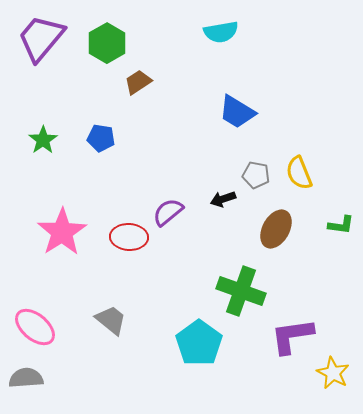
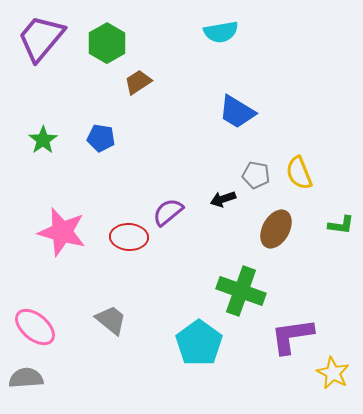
pink star: rotated 24 degrees counterclockwise
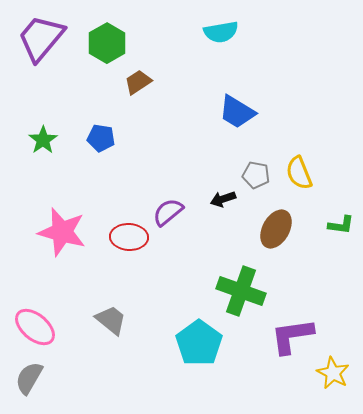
gray semicircle: moved 3 px right; rotated 56 degrees counterclockwise
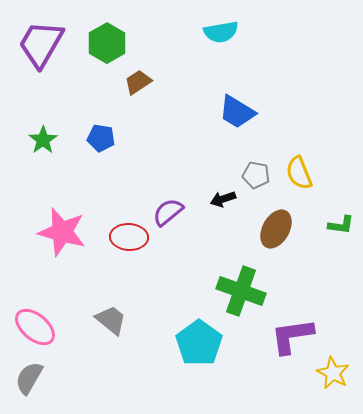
purple trapezoid: moved 6 px down; rotated 10 degrees counterclockwise
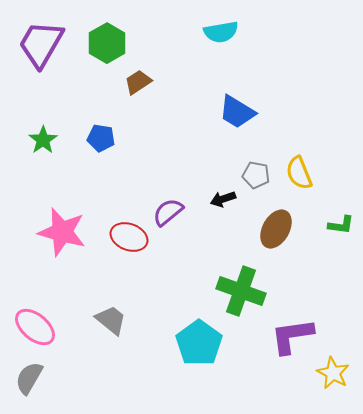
red ellipse: rotated 18 degrees clockwise
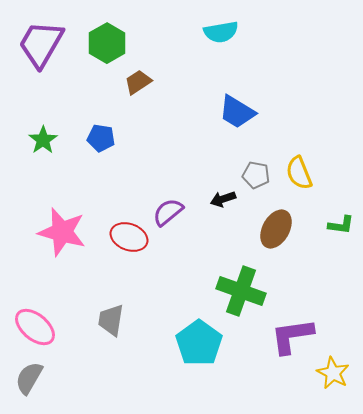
gray trapezoid: rotated 120 degrees counterclockwise
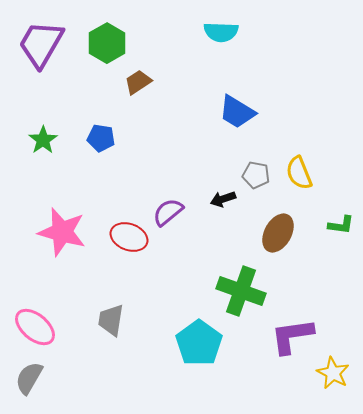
cyan semicircle: rotated 12 degrees clockwise
brown ellipse: moved 2 px right, 4 px down
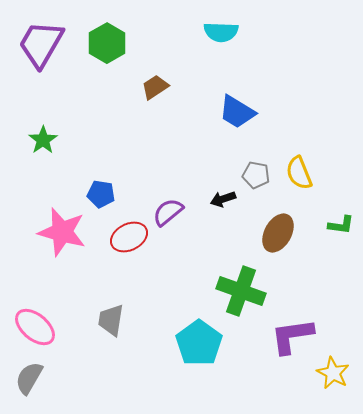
brown trapezoid: moved 17 px right, 5 px down
blue pentagon: moved 56 px down
red ellipse: rotated 48 degrees counterclockwise
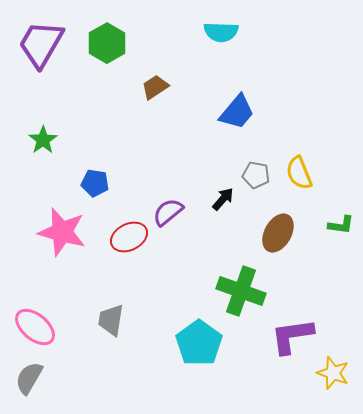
blue trapezoid: rotated 81 degrees counterclockwise
blue pentagon: moved 6 px left, 11 px up
black arrow: rotated 150 degrees clockwise
yellow star: rotated 8 degrees counterclockwise
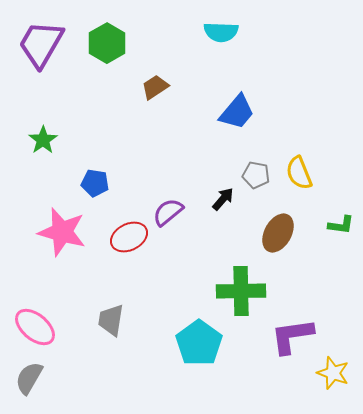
green cross: rotated 21 degrees counterclockwise
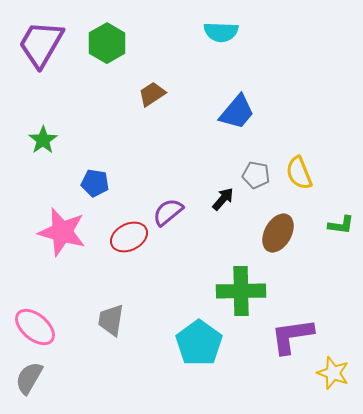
brown trapezoid: moved 3 px left, 7 px down
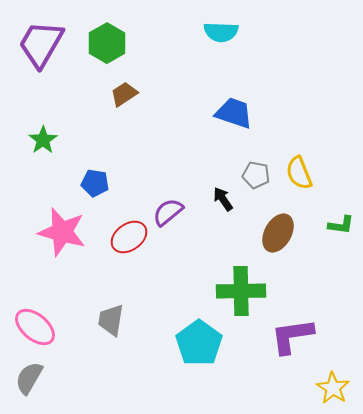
brown trapezoid: moved 28 px left
blue trapezoid: moved 3 px left, 1 px down; rotated 111 degrees counterclockwise
black arrow: rotated 75 degrees counterclockwise
red ellipse: rotated 9 degrees counterclockwise
yellow star: moved 15 px down; rotated 12 degrees clockwise
